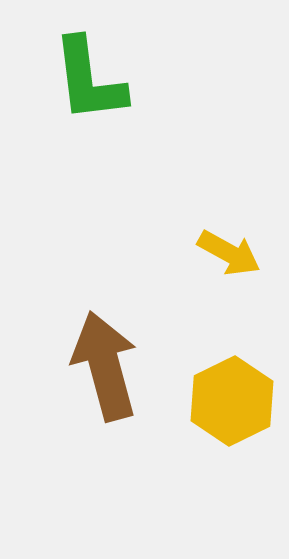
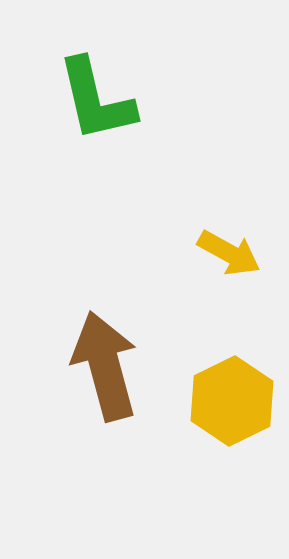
green L-shape: moved 7 px right, 20 px down; rotated 6 degrees counterclockwise
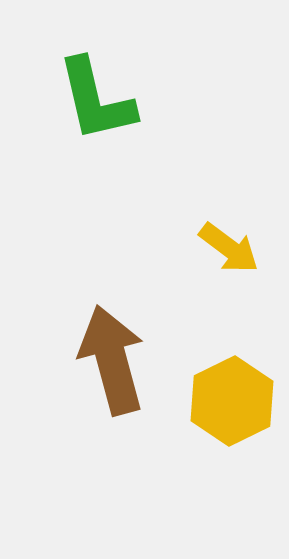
yellow arrow: moved 5 px up; rotated 8 degrees clockwise
brown arrow: moved 7 px right, 6 px up
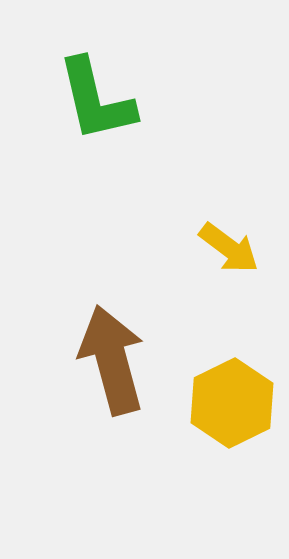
yellow hexagon: moved 2 px down
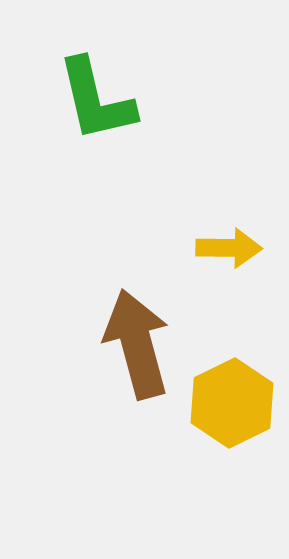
yellow arrow: rotated 36 degrees counterclockwise
brown arrow: moved 25 px right, 16 px up
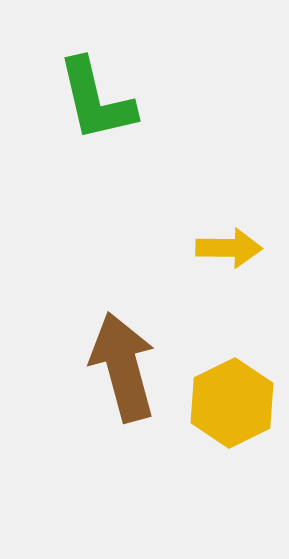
brown arrow: moved 14 px left, 23 px down
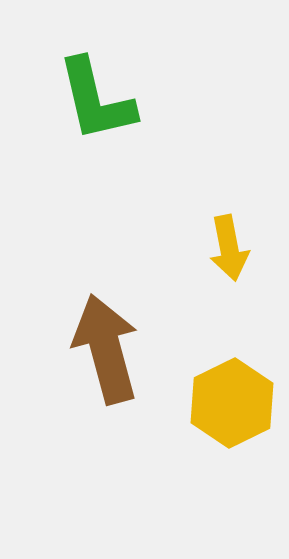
yellow arrow: rotated 78 degrees clockwise
brown arrow: moved 17 px left, 18 px up
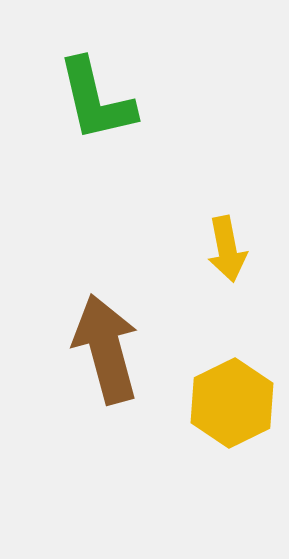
yellow arrow: moved 2 px left, 1 px down
